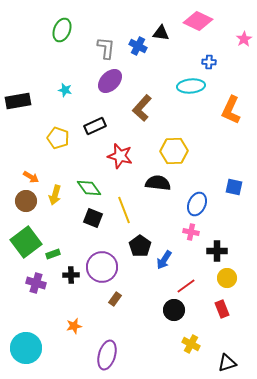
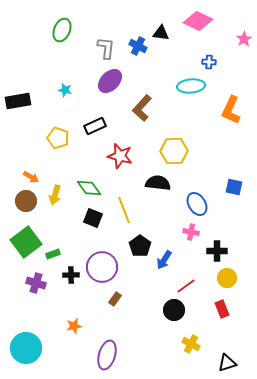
blue ellipse at (197, 204): rotated 55 degrees counterclockwise
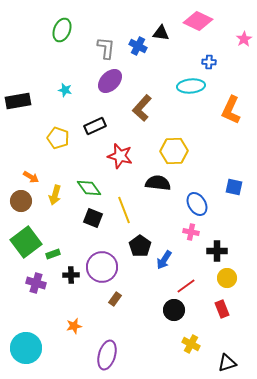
brown circle at (26, 201): moved 5 px left
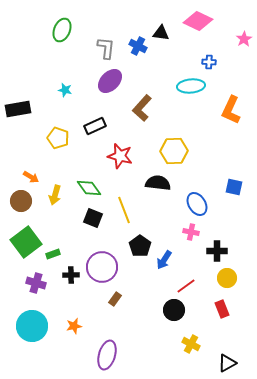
black rectangle at (18, 101): moved 8 px down
cyan circle at (26, 348): moved 6 px right, 22 px up
black triangle at (227, 363): rotated 12 degrees counterclockwise
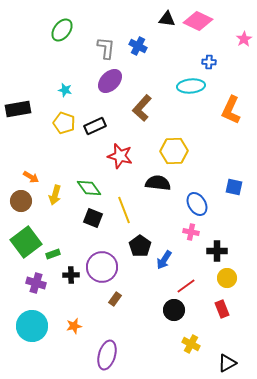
green ellipse at (62, 30): rotated 15 degrees clockwise
black triangle at (161, 33): moved 6 px right, 14 px up
yellow pentagon at (58, 138): moved 6 px right, 15 px up
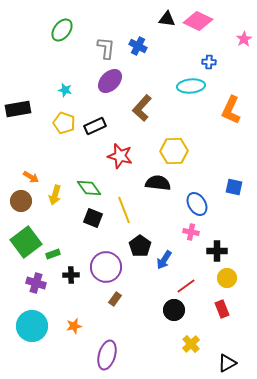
purple circle at (102, 267): moved 4 px right
yellow cross at (191, 344): rotated 18 degrees clockwise
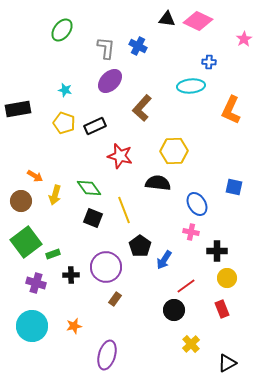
orange arrow at (31, 177): moved 4 px right, 1 px up
